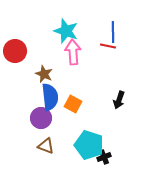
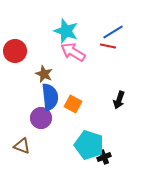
blue line: rotated 60 degrees clockwise
pink arrow: rotated 55 degrees counterclockwise
brown triangle: moved 24 px left
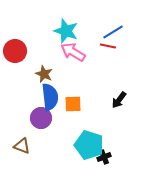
black arrow: rotated 18 degrees clockwise
orange square: rotated 30 degrees counterclockwise
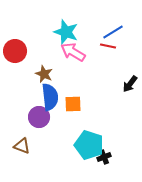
cyan star: moved 1 px down
black arrow: moved 11 px right, 16 px up
purple circle: moved 2 px left, 1 px up
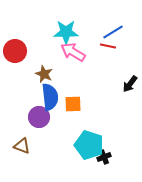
cyan star: rotated 20 degrees counterclockwise
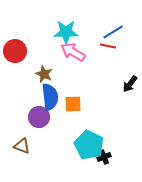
cyan pentagon: rotated 8 degrees clockwise
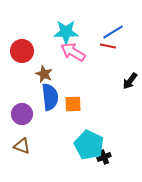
red circle: moved 7 px right
black arrow: moved 3 px up
purple circle: moved 17 px left, 3 px up
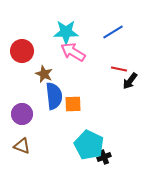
red line: moved 11 px right, 23 px down
blue semicircle: moved 4 px right, 1 px up
